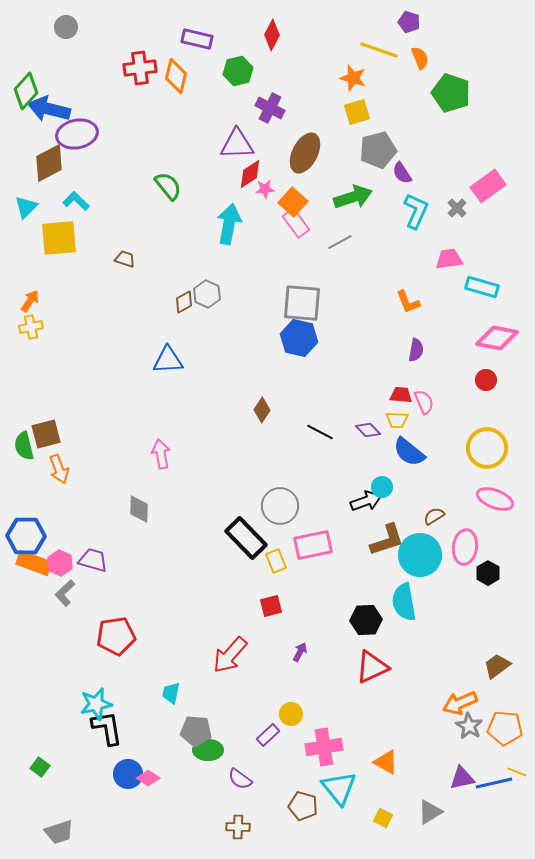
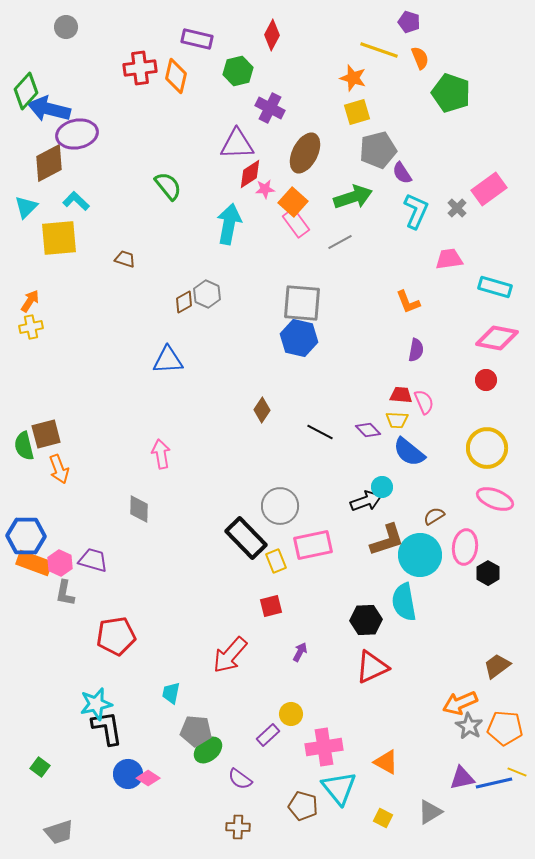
pink rectangle at (488, 186): moved 1 px right, 3 px down
cyan rectangle at (482, 287): moved 13 px right
gray L-shape at (65, 593): rotated 36 degrees counterclockwise
green ellipse at (208, 750): rotated 40 degrees counterclockwise
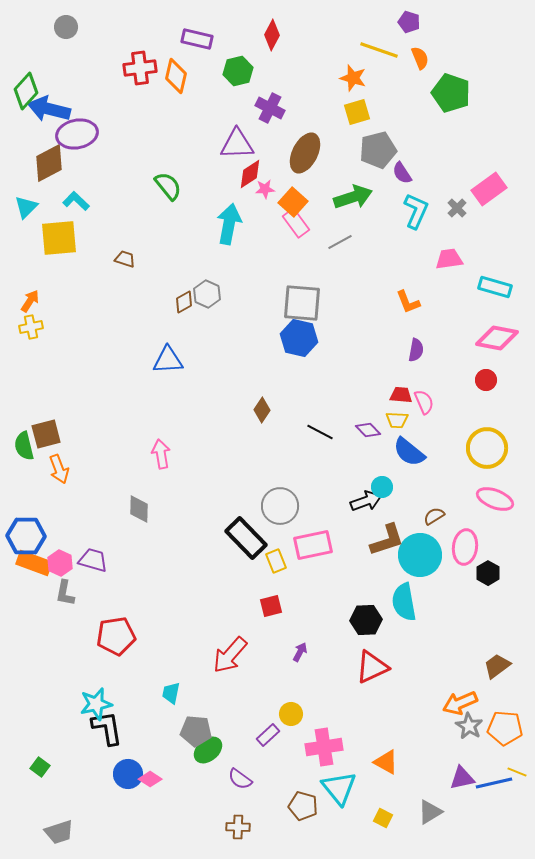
pink diamond at (148, 778): moved 2 px right, 1 px down
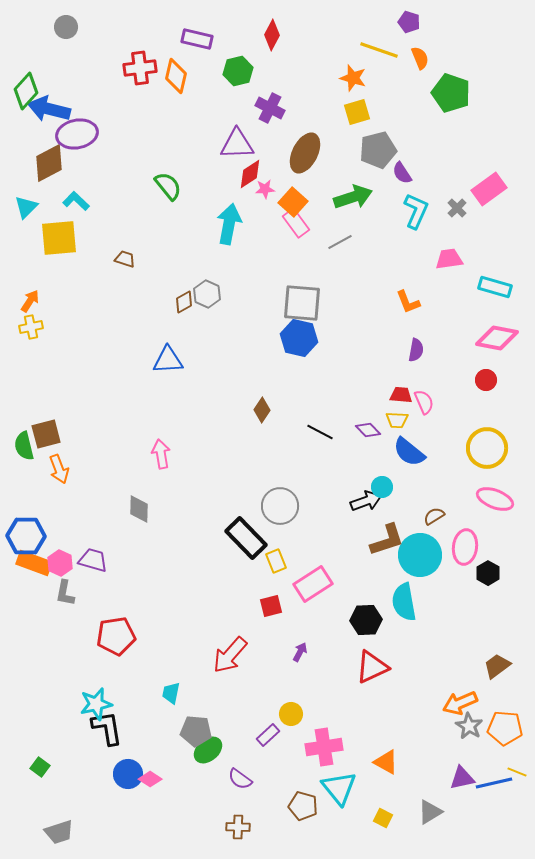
pink rectangle at (313, 545): moved 39 px down; rotated 21 degrees counterclockwise
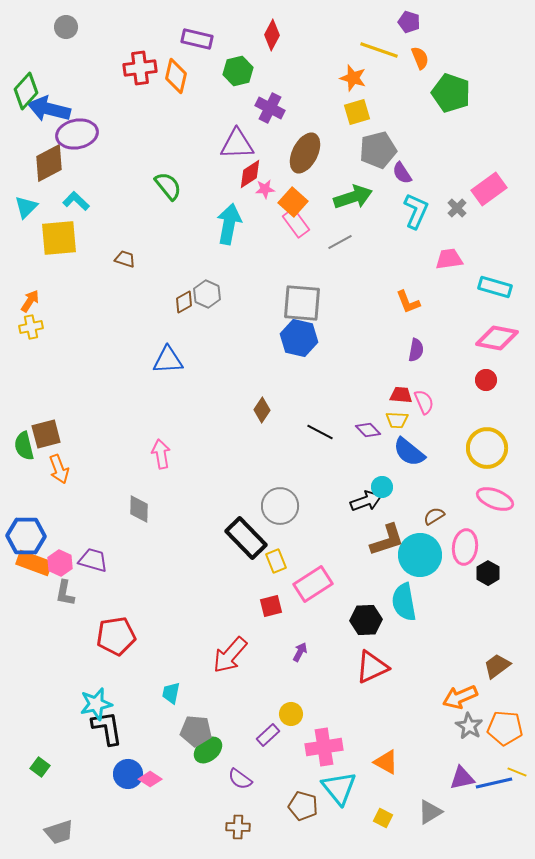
orange arrow at (460, 703): moved 6 px up
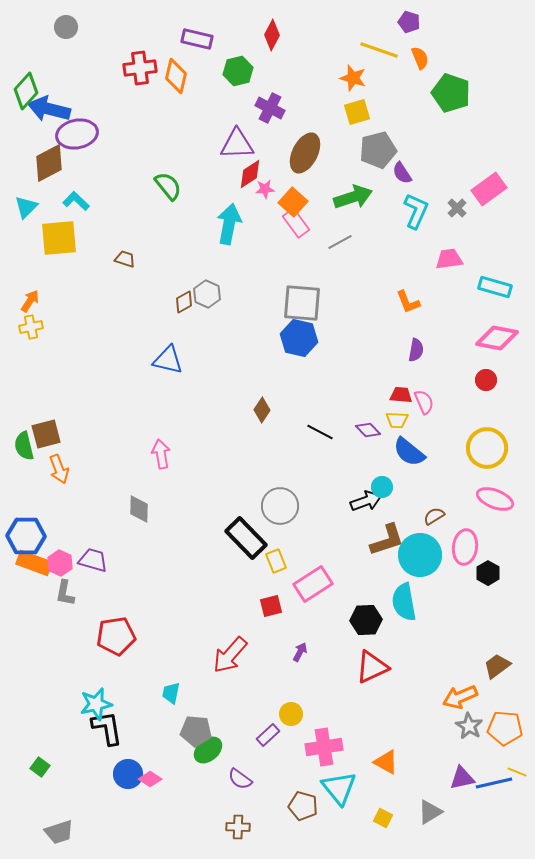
blue triangle at (168, 360): rotated 16 degrees clockwise
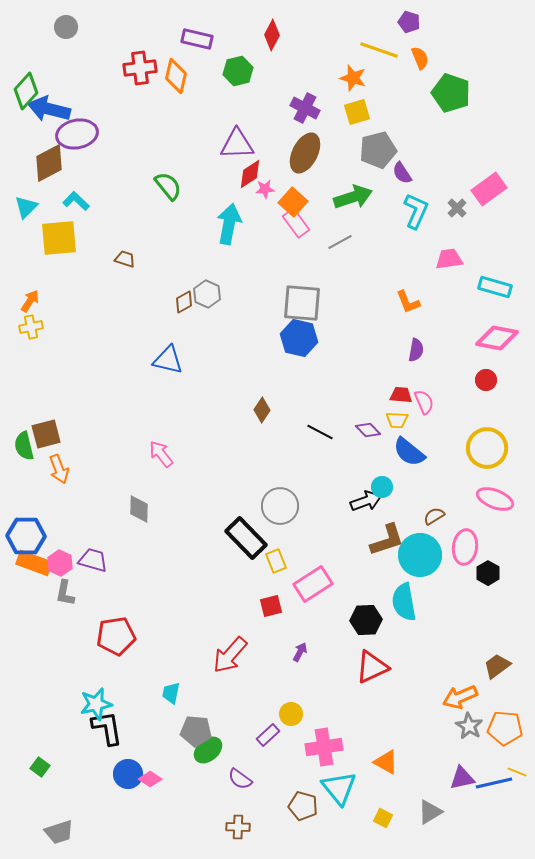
purple cross at (270, 108): moved 35 px right
pink arrow at (161, 454): rotated 28 degrees counterclockwise
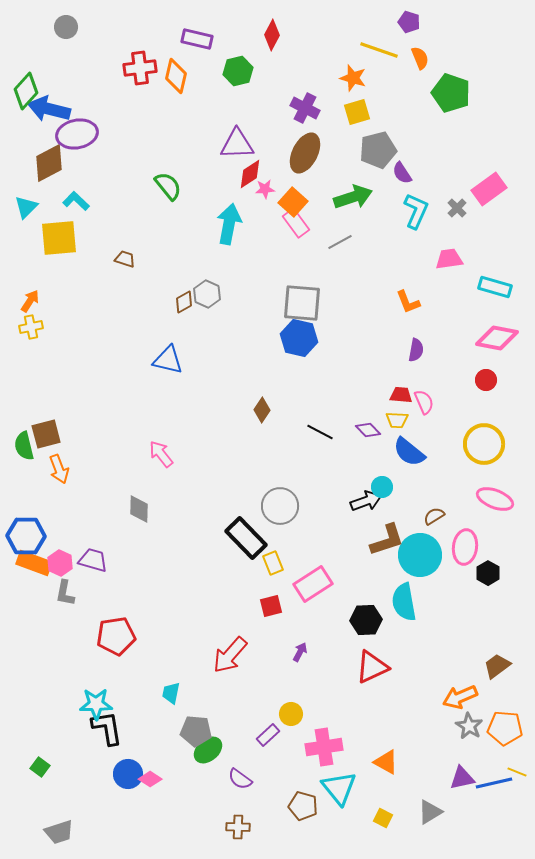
yellow circle at (487, 448): moved 3 px left, 4 px up
yellow rectangle at (276, 561): moved 3 px left, 2 px down
cyan star at (96, 704): rotated 12 degrees clockwise
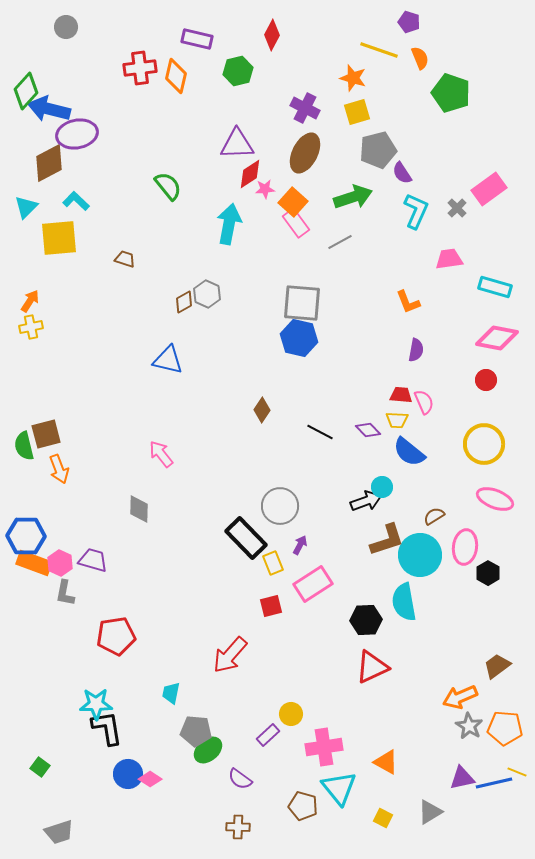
purple arrow at (300, 652): moved 107 px up
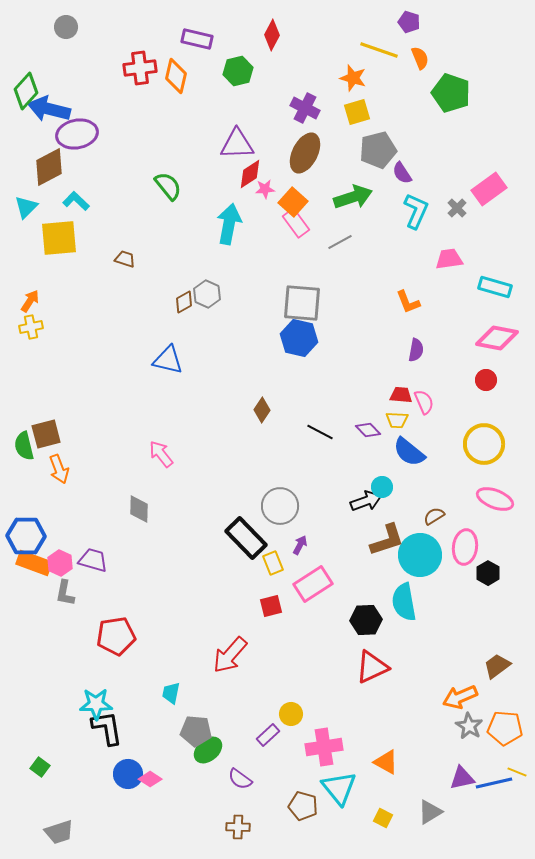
brown diamond at (49, 163): moved 4 px down
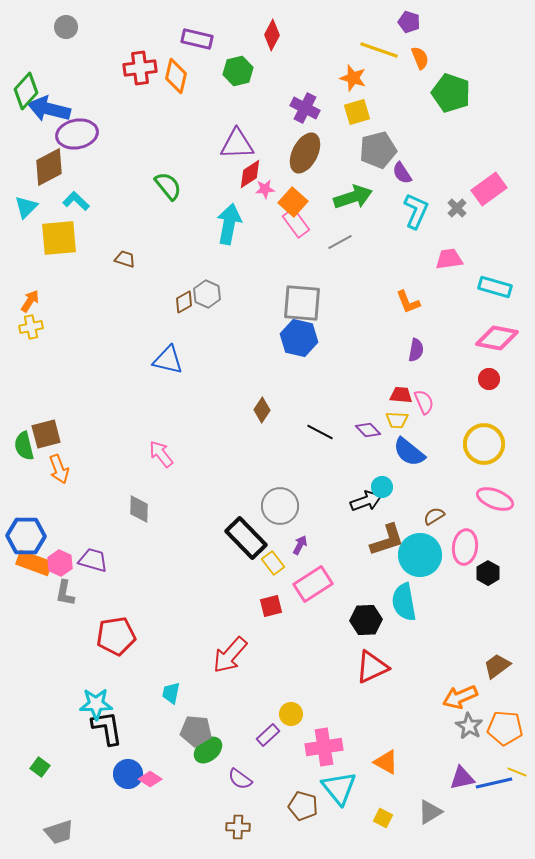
red circle at (486, 380): moved 3 px right, 1 px up
yellow rectangle at (273, 563): rotated 15 degrees counterclockwise
